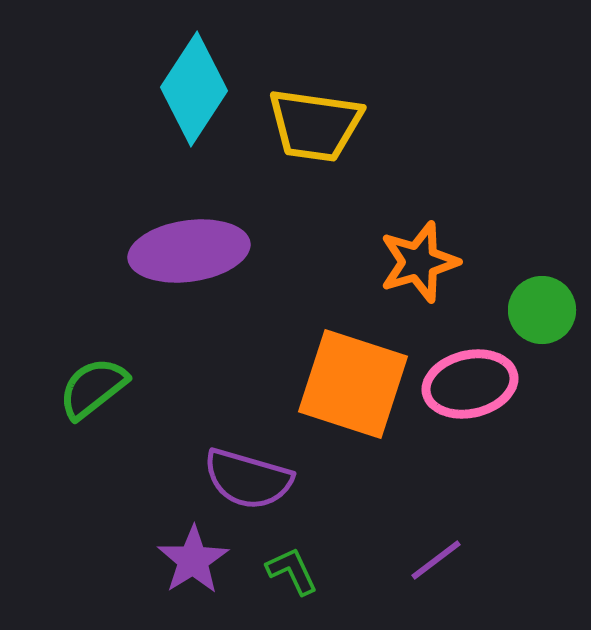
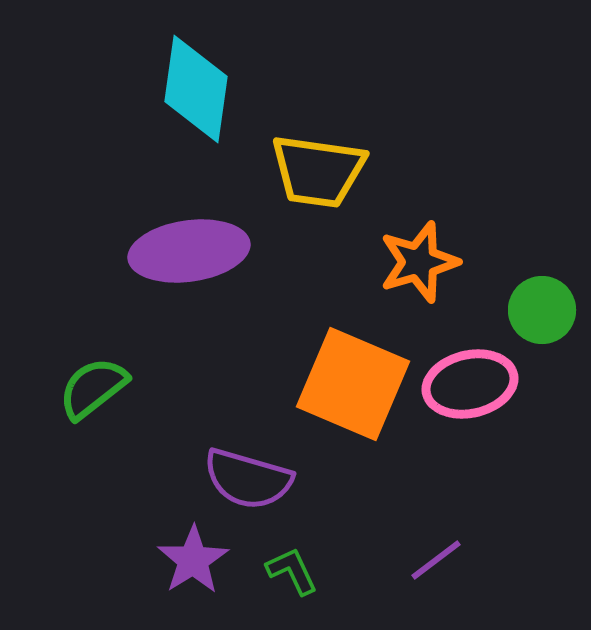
cyan diamond: moved 2 px right; rotated 25 degrees counterclockwise
yellow trapezoid: moved 3 px right, 46 px down
orange square: rotated 5 degrees clockwise
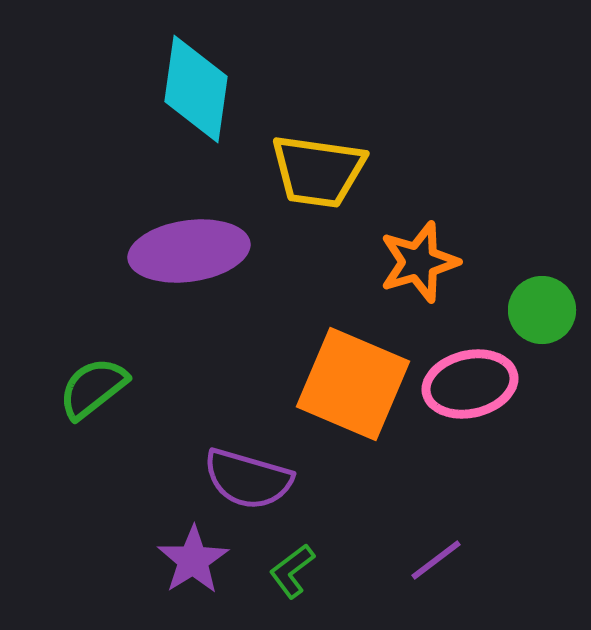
green L-shape: rotated 102 degrees counterclockwise
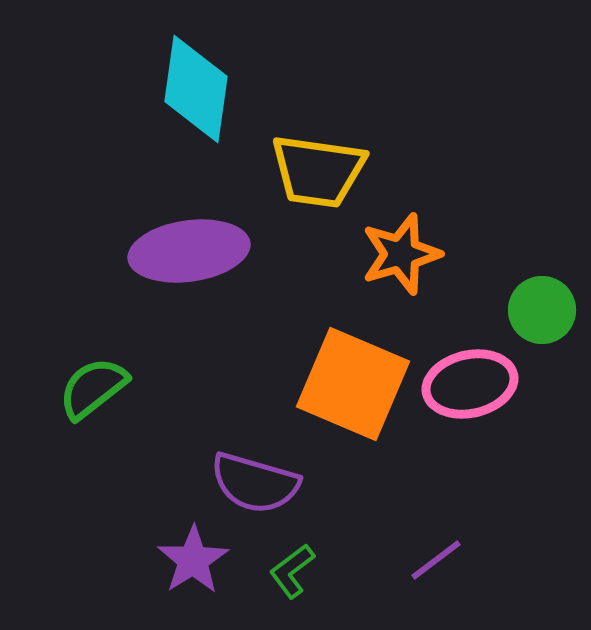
orange star: moved 18 px left, 8 px up
purple semicircle: moved 7 px right, 4 px down
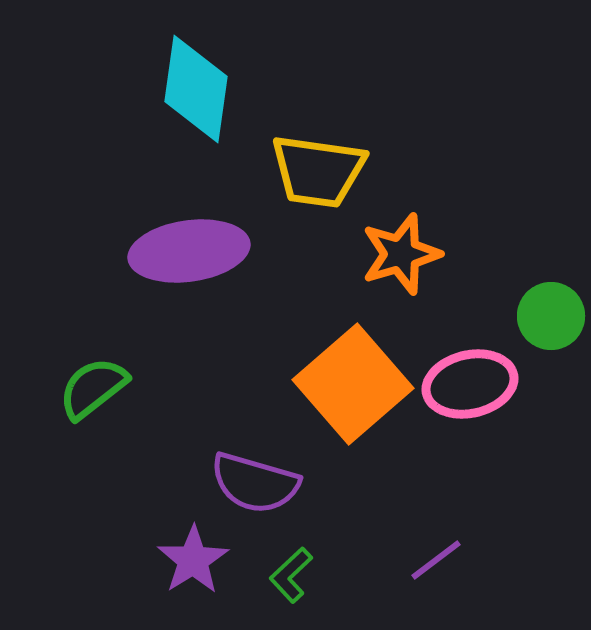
green circle: moved 9 px right, 6 px down
orange square: rotated 26 degrees clockwise
green L-shape: moved 1 px left, 4 px down; rotated 6 degrees counterclockwise
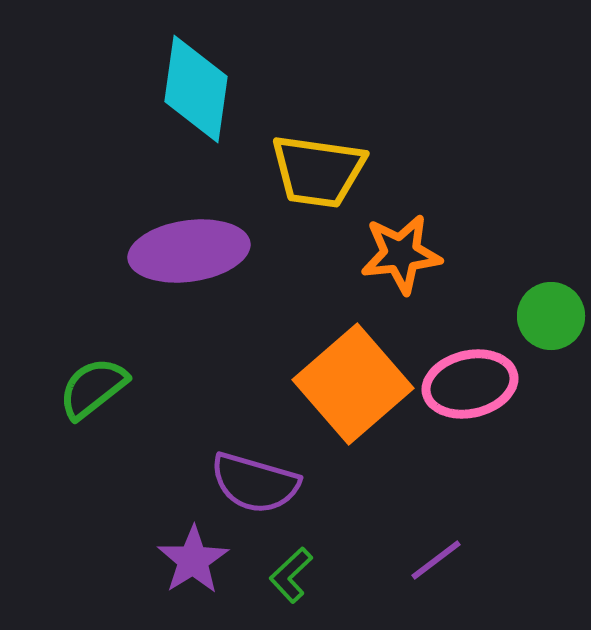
orange star: rotated 10 degrees clockwise
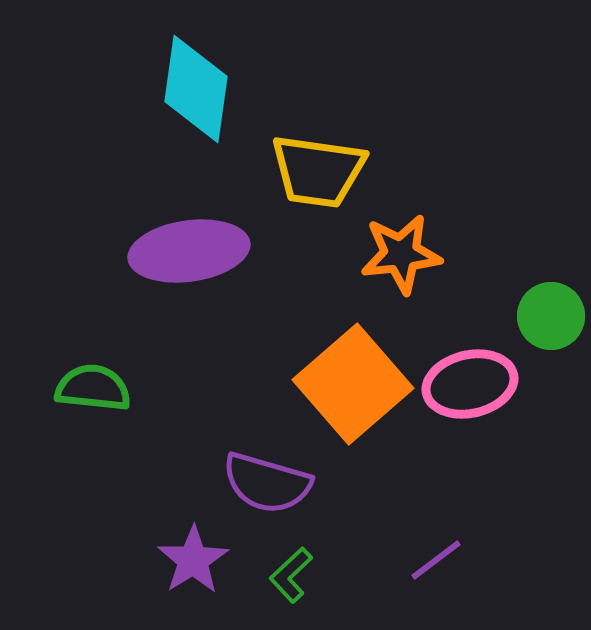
green semicircle: rotated 44 degrees clockwise
purple semicircle: moved 12 px right
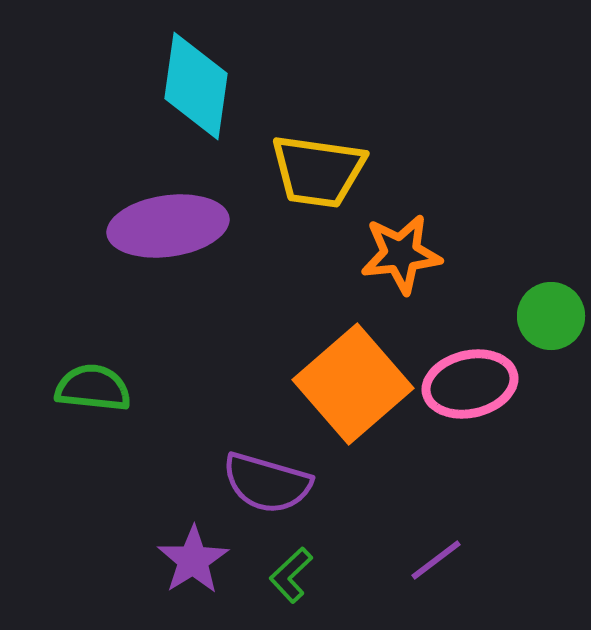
cyan diamond: moved 3 px up
purple ellipse: moved 21 px left, 25 px up
